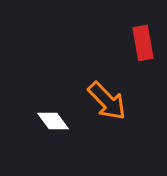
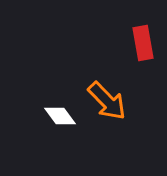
white diamond: moved 7 px right, 5 px up
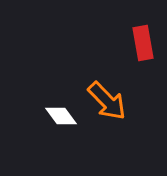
white diamond: moved 1 px right
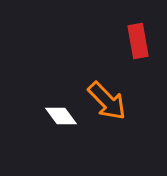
red rectangle: moved 5 px left, 2 px up
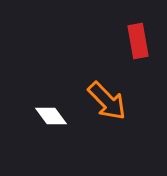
white diamond: moved 10 px left
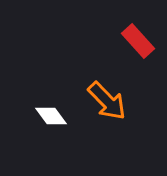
red rectangle: rotated 32 degrees counterclockwise
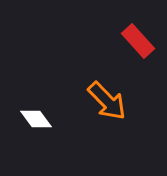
white diamond: moved 15 px left, 3 px down
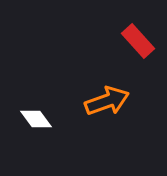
orange arrow: rotated 66 degrees counterclockwise
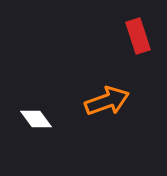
red rectangle: moved 5 px up; rotated 24 degrees clockwise
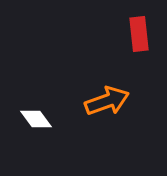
red rectangle: moved 1 px right, 2 px up; rotated 12 degrees clockwise
